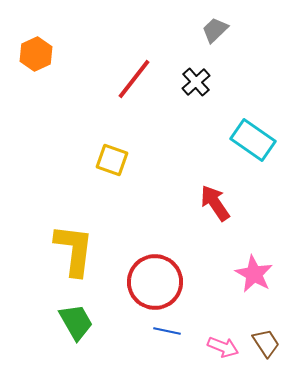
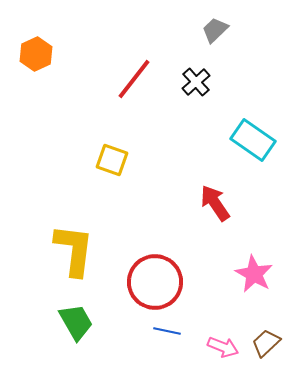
brown trapezoid: rotated 100 degrees counterclockwise
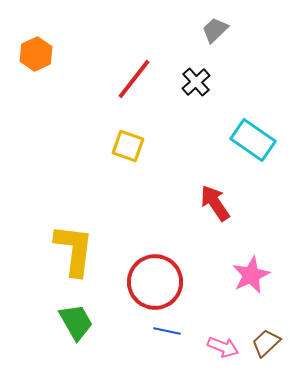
yellow square: moved 16 px right, 14 px up
pink star: moved 3 px left, 1 px down; rotated 18 degrees clockwise
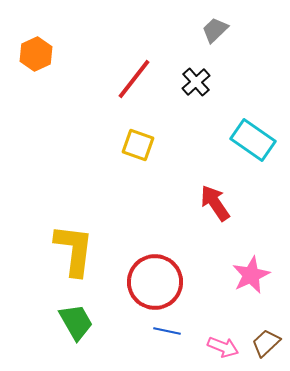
yellow square: moved 10 px right, 1 px up
